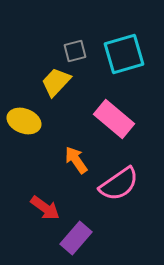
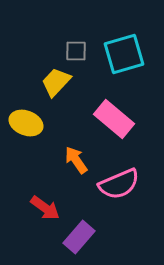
gray square: moved 1 px right; rotated 15 degrees clockwise
yellow ellipse: moved 2 px right, 2 px down
pink semicircle: rotated 12 degrees clockwise
purple rectangle: moved 3 px right, 1 px up
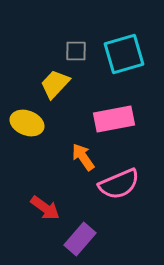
yellow trapezoid: moved 1 px left, 2 px down
pink rectangle: rotated 51 degrees counterclockwise
yellow ellipse: moved 1 px right
orange arrow: moved 7 px right, 3 px up
purple rectangle: moved 1 px right, 2 px down
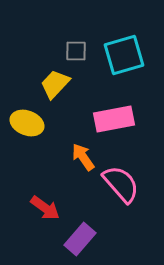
cyan square: moved 1 px down
pink semicircle: moved 2 px right; rotated 108 degrees counterclockwise
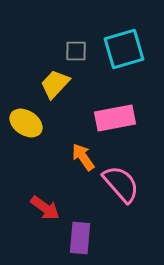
cyan square: moved 6 px up
pink rectangle: moved 1 px right, 1 px up
yellow ellipse: moved 1 px left; rotated 12 degrees clockwise
purple rectangle: moved 1 px up; rotated 36 degrees counterclockwise
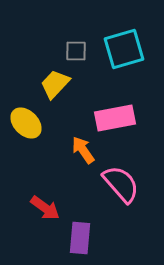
yellow ellipse: rotated 12 degrees clockwise
orange arrow: moved 7 px up
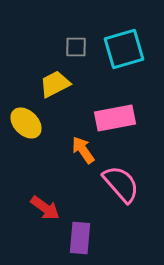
gray square: moved 4 px up
yellow trapezoid: rotated 20 degrees clockwise
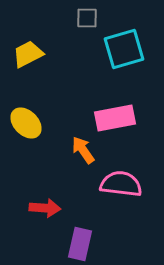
gray square: moved 11 px right, 29 px up
yellow trapezoid: moved 27 px left, 30 px up
pink semicircle: rotated 42 degrees counterclockwise
red arrow: rotated 32 degrees counterclockwise
purple rectangle: moved 6 px down; rotated 8 degrees clockwise
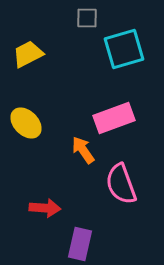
pink rectangle: moved 1 px left; rotated 9 degrees counterclockwise
pink semicircle: rotated 117 degrees counterclockwise
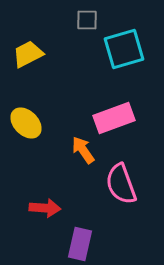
gray square: moved 2 px down
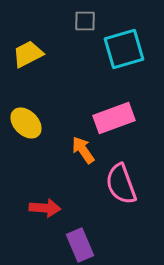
gray square: moved 2 px left, 1 px down
purple rectangle: moved 1 px down; rotated 36 degrees counterclockwise
